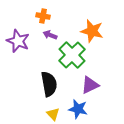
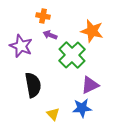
purple star: moved 3 px right, 5 px down
black semicircle: moved 16 px left, 1 px down
blue star: moved 4 px right, 1 px up; rotated 18 degrees counterclockwise
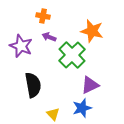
purple arrow: moved 1 px left, 2 px down
blue star: rotated 12 degrees counterclockwise
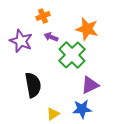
orange cross: rotated 32 degrees counterclockwise
orange star: moved 5 px left, 2 px up
purple arrow: moved 2 px right
purple star: moved 5 px up
blue star: moved 1 px down; rotated 12 degrees clockwise
yellow triangle: rotated 40 degrees clockwise
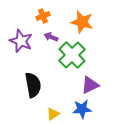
orange star: moved 5 px left, 7 px up
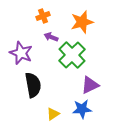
orange star: rotated 30 degrees counterclockwise
purple star: moved 12 px down
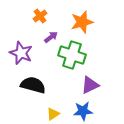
orange cross: moved 3 px left; rotated 16 degrees counterclockwise
purple arrow: rotated 120 degrees clockwise
green cross: rotated 28 degrees counterclockwise
black semicircle: rotated 65 degrees counterclockwise
blue star: moved 1 px right, 2 px down
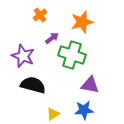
orange cross: moved 1 px up
purple arrow: moved 1 px right, 1 px down
purple star: moved 2 px right, 3 px down
purple triangle: rotated 36 degrees clockwise
blue star: moved 1 px right, 1 px up
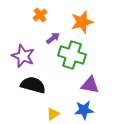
purple arrow: moved 1 px right
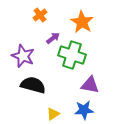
orange star: rotated 25 degrees counterclockwise
